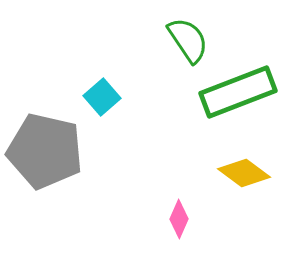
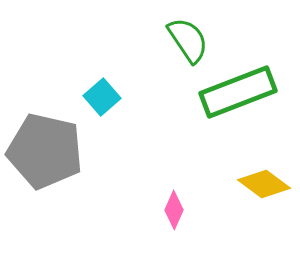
yellow diamond: moved 20 px right, 11 px down
pink diamond: moved 5 px left, 9 px up
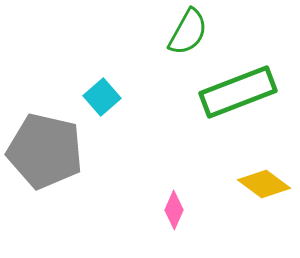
green semicircle: moved 8 px up; rotated 63 degrees clockwise
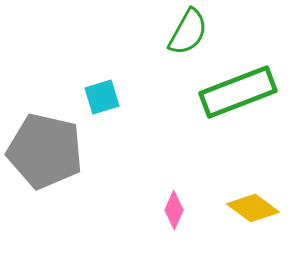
cyan square: rotated 24 degrees clockwise
yellow diamond: moved 11 px left, 24 px down
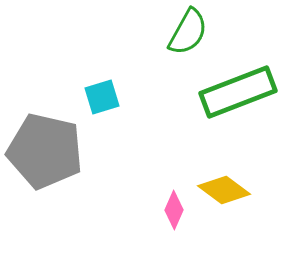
yellow diamond: moved 29 px left, 18 px up
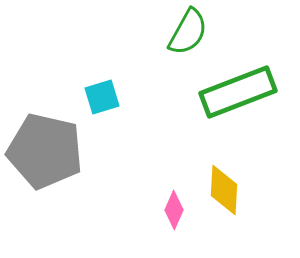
yellow diamond: rotated 57 degrees clockwise
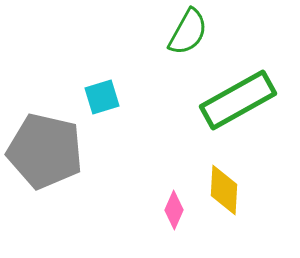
green rectangle: moved 8 px down; rotated 8 degrees counterclockwise
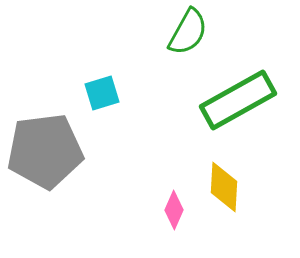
cyan square: moved 4 px up
gray pentagon: rotated 20 degrees counterclockwise
yellow diamond: moved 3 px up
